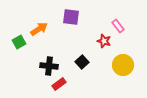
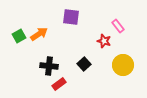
orange arrow: moved 5 px down
green square: moved 6 px up
black square: moved 2 px right, 2 px down
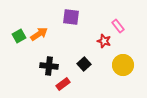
red rectangle: moved 4 px right
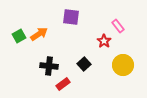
red star: rotated 16 degrees clockwise
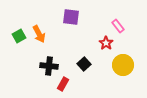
orange arrow: rotated 96 degrees clockwise
red star: moved 2 px right, 2 px down
red rectangle: rotated 24 degrees counterclockwise
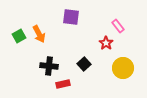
yellow circle: moved 3 px down
red rectangle: rotated 48 degrees clockwise
